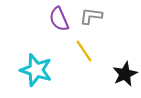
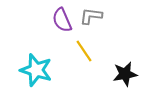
purple semicircle: moved 3 px right, 1 px down
black star: rotated 15 degrees clockwise
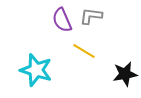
yellow line: rotated 25 degrees counterclockwise
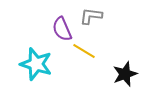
purple semicircle: moved 9 px down
cyan star: moved 6 px up
black star: rotated 10 degrees counterclockwise
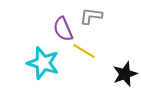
purple semicircle: moved 1 px right
cyan star: moved 7 px right, 1 px up
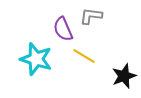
yellow line: moved 5 px down
cyan star: moved 7 px left, 4 px up
black star: moved 1 px left, 2 px down
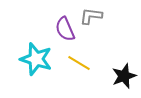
purple semicircle: moved 2 px right
yellow line: moved 5 px left, 7 px down
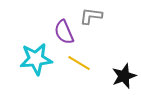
purple semicircle: moved 1 px left, 3 px down
cyan star: rotated 24 degrees counterclockwise
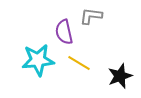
purple semicircle: rotated 10 degrees clockwise
cyan star: moved 2 px right, 1 px down
black star: moved 4 px left
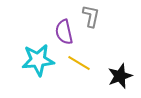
gray L-shape: rotated 95 degrees clockwise
